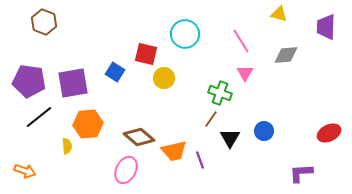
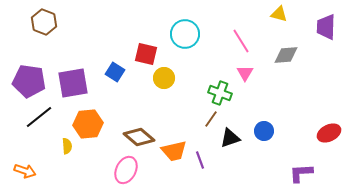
black triangle: rotated 40 degrees clockwise
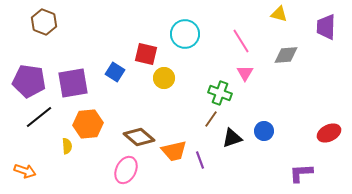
black triangle: moved 2 px right
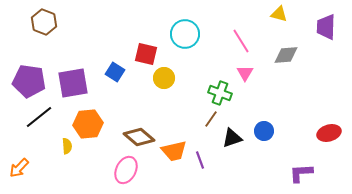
red ellipse: rotated 10 degrees clockwise
orange arrow: moved 6 px left, 3 px up; rotated 115 degrees clockwise
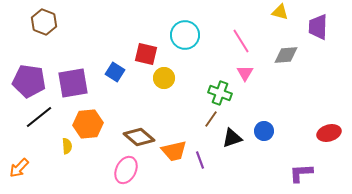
yellow triangle: moved 1 px right, 2 px up
purple trapezoid: moved 8 px left
cyan circle: moved 1 px down
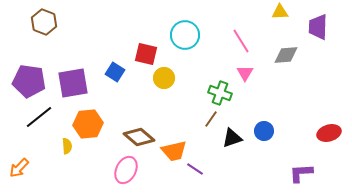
yellow triangle: rotated 18 degrees counterclockwise
purple line: moved 5 px left, 9 px down; rotated 36 degrees counterclockwise
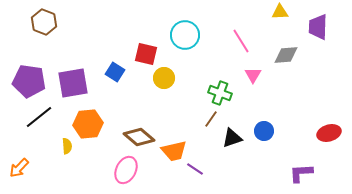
pink triangle: moved 8 px right, 2 px down
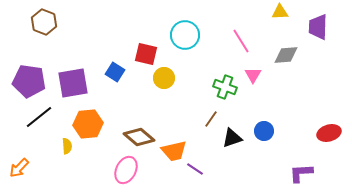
green cross: moved 5 px right, 6 px up
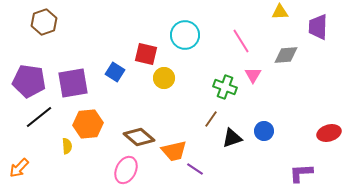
brown hexagon: rotated 20 degrees clockwise
